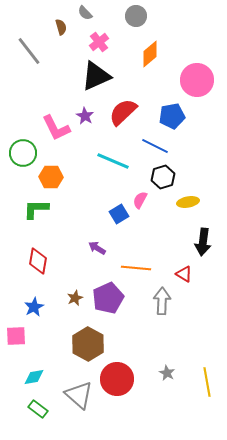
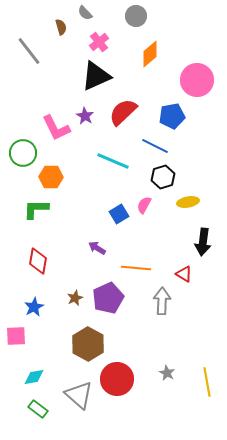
pink semicircle: moved 4 px right, 5 px down
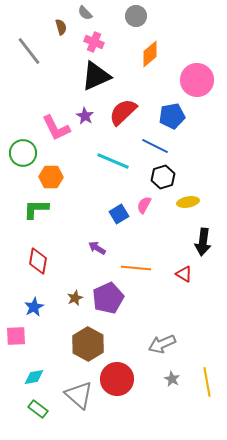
pink cross: moved 5 px left; rotated 30 degrees counterclockwise
gray arrow: moved 43 px down; rotated 116 degrees counterclockwise
gray star: moved 5 px right, 6 px down
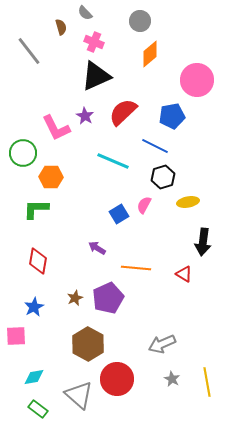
gray circle: moved 4 px right, 5 px down
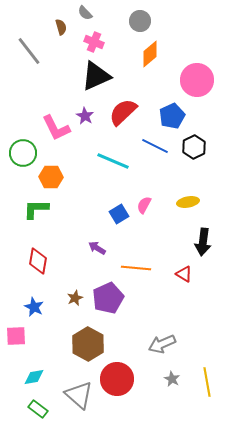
blue pentagon: rotated 15 degrees counterclockwise
black hexagon: moved 31 px right, 30 px up; rotated 10 degrees counterclockwise
blue star: rotated 18 degrees counterclockwise
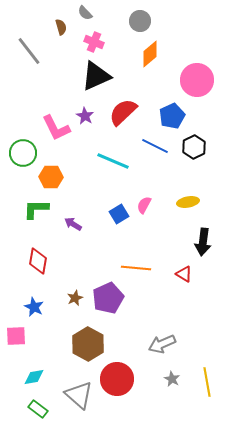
purple arrow: moved 24 px left, 24 px up
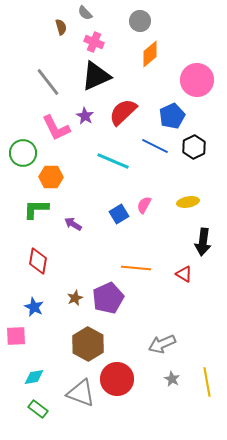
gray line: moved 19 px right, 31 px down
gray triangle: moved 2 px right, 2 px up; rotated 20 degrees counterclockwise
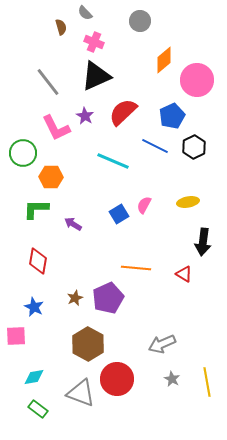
orange diamond: moved 14 px right, 6 px down
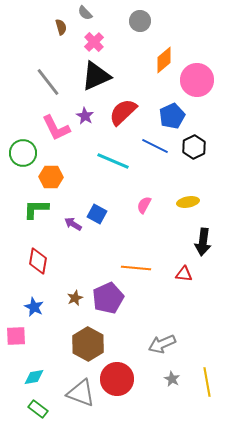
pink cross: rotated 24 degrees clockwise
blue square: moved 22 px left; rotated 30 degrees counterclockwise
red triangle: rotated 24 degrees counterclockwise
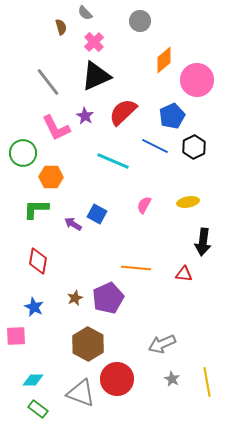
cyan diamond: moved 1 px left, 3 px down; rotated 10 degrees clockwise
